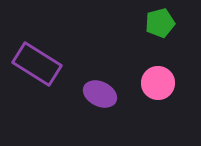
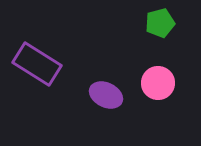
purple ellipse: moved 6 px right, 1 px down
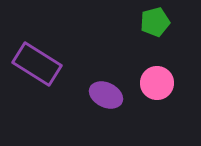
green pentagon: moved 5 px left, 1 px up
pink circle: moved 1 px left
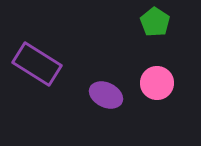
green pentagon: rotated 24 degrees counterclockwise
